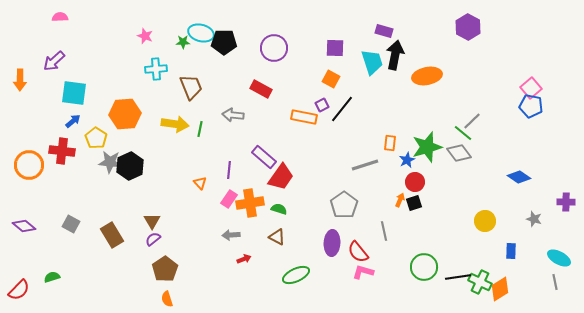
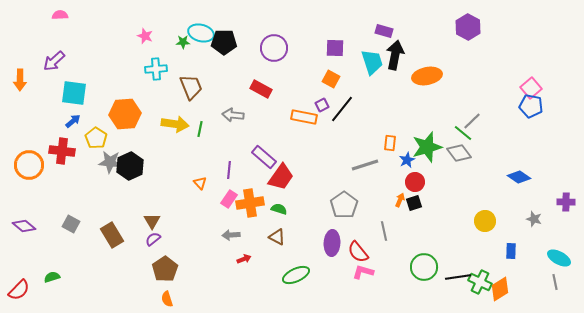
pink semicircle at (60, 17): moved 2 px up
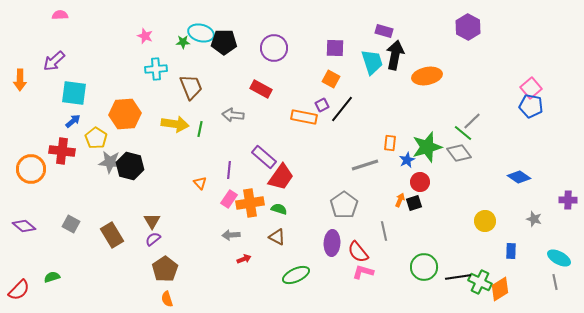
orange circle at (29, 165): moved 2 px right, 4 px down
black hexagon at (130, 166): rotated 20 degrees counterclockwise
red circle at (415, 182): moved 5 px right
purple cross at (566, 202): moved 2 px right, 2 px up
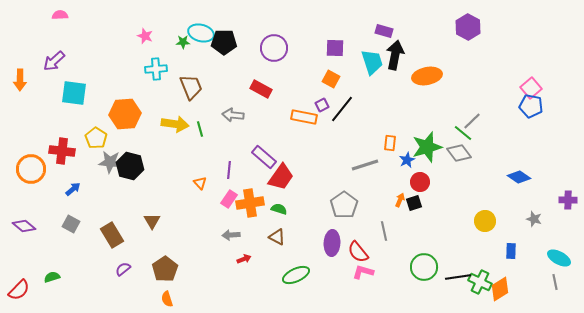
blue arrow at (73, 121): moved 68 px down
green line at (200, 129): rotated 28 degrees counterclockwise
purple semicircle at (153, 239): moved 30 px left, 30 px down
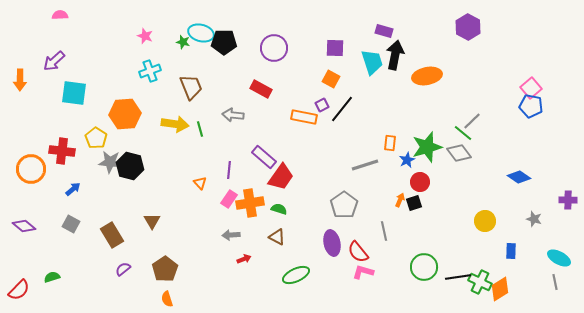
green star at (183, 42): rotated 16 degrees clockwise
cyan cross at (156, 69): moved 6 px left, 2 px down; rotated 15 degrees counterclockwise
purple ellipse at (332, 243): rotated 15 degrees counterclockwise
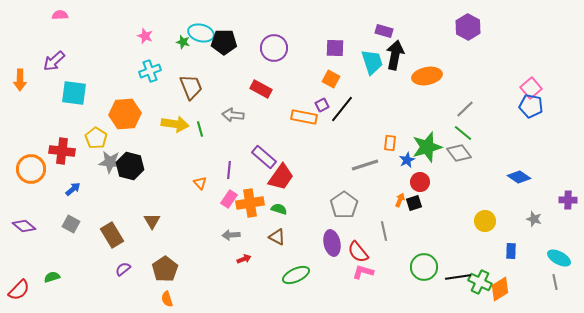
gray line at (472, 121): moved 7 px left, 12 px up
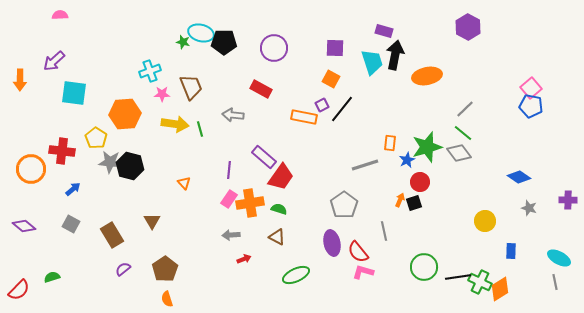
pink star at (145, 36): moved 17 px right, 58 px down; rotated 21 degrees counterclockwise
orange triangle at (200, 183): moved 16 px left
gray star at (534, 219): moved 5 px left, 11 px up
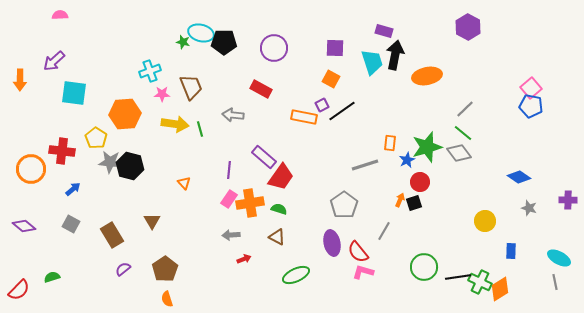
black line at (342, 109): moved 2 px down; rotated 16 degrees clockwise
gray line at (384, 231): rotated 42 degrees clockwise
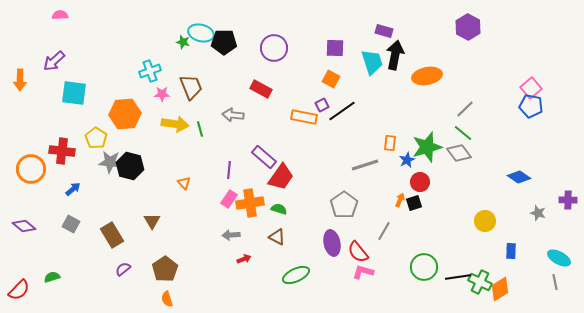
gray star at (529, 208): moved 9 px right, 5 px down
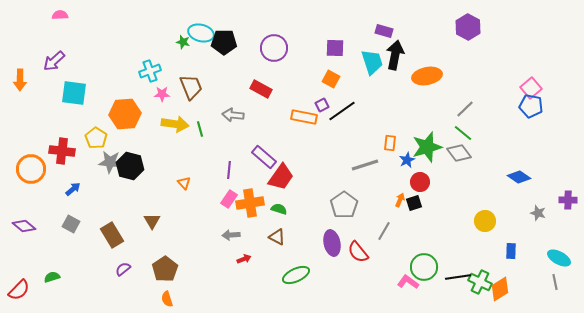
pink L-shape at (363, 272): moved 45 px right, 10 px down; rotated 20 degrees clockwise
